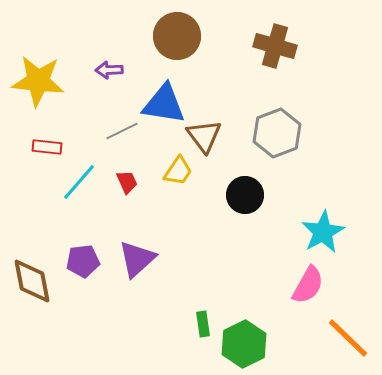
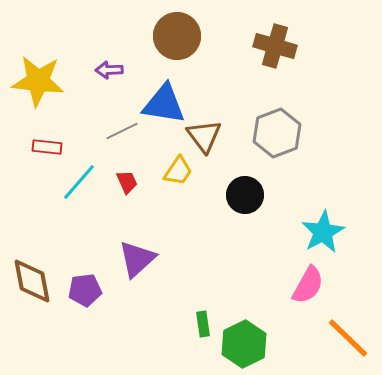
purple pentagon: moved 2 px right, 29 px down
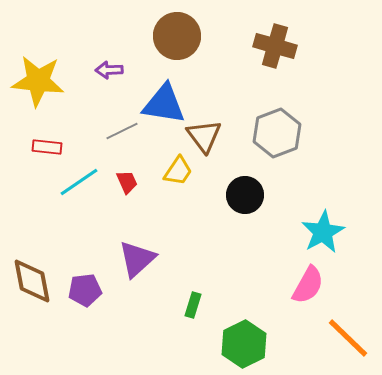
cyan line: rotated 15 degrees clockwise
green rectangle: moved 10 px left, 19 px up; rotated 25 degrees clockwise
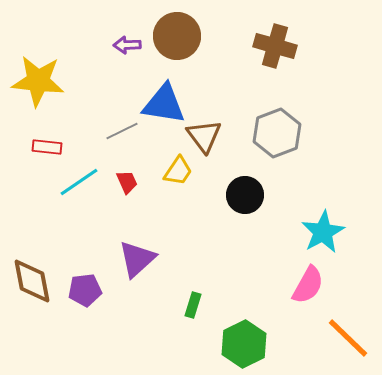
purple arrow: moved 18 px right, 25 px up
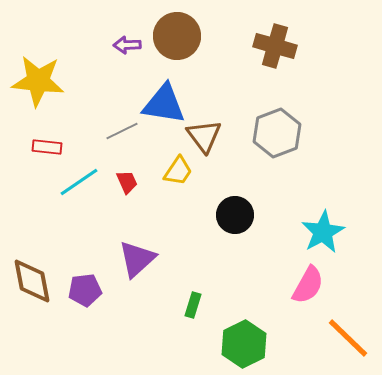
black circle: moved 10 px left, 20 px down
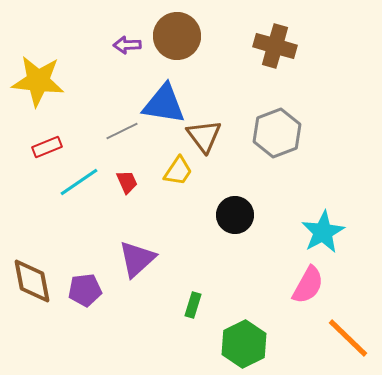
red rectangle: rotated 28 degrees counterclockwise
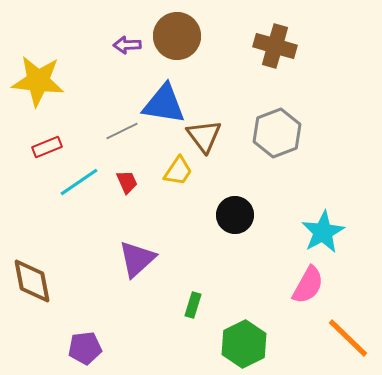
purple pentagon: moved 58 px down
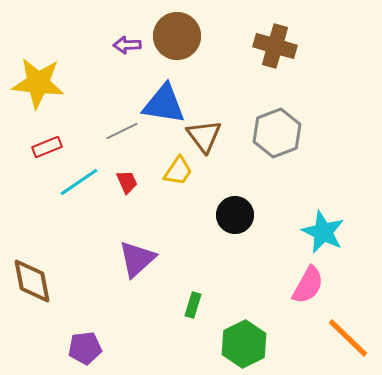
yellow star: moved 2 px down
cyan star: rotated 18 degrees counterclockwise
